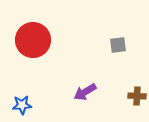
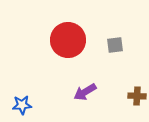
red circle: moved 35 px right
gray square: moved 3 px left
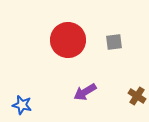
gray square: moved 1 px left, 3 px up
brown cross: rotated 30 degrees clockwise
blue star: rotated 18 degrees clockwise
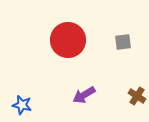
gray square: moved 9 px right
purple arrow: moved 1 px left, 3 px down
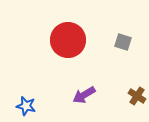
gray square: rotated 24 degrees clockwise
blue star: moved 4 px right, 1 px down
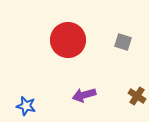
purple arrow: rotated 15 degrees clockwise
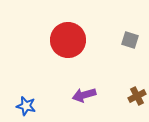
gray square: moved 7 px right, 2 px up
brown cross: rotated 30 degrees clockwise
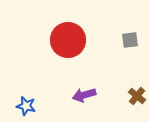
gray square: rotated 24 degrees counterclockwise
brown cross: rotated 24 degrees counterclockwise
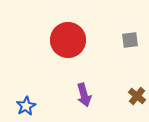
purple arrow: rotated 90 degrees counterclockwise
blue star: rotated 30 degrees clockwise
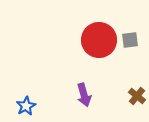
red circle: moved 31 px right
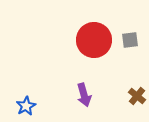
red circle: moved 5 px left
